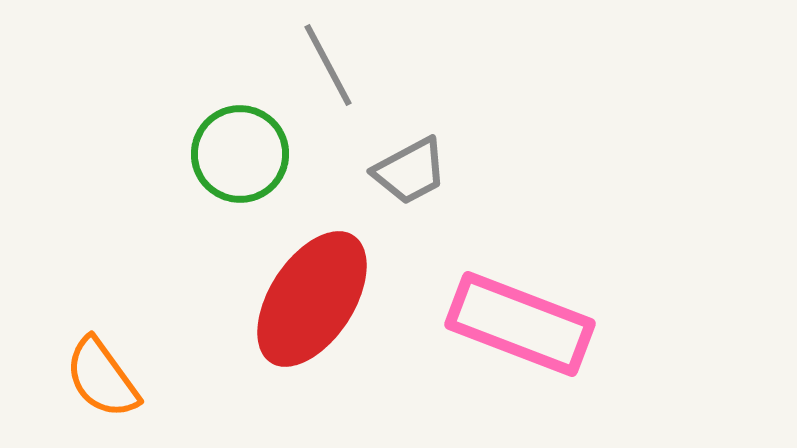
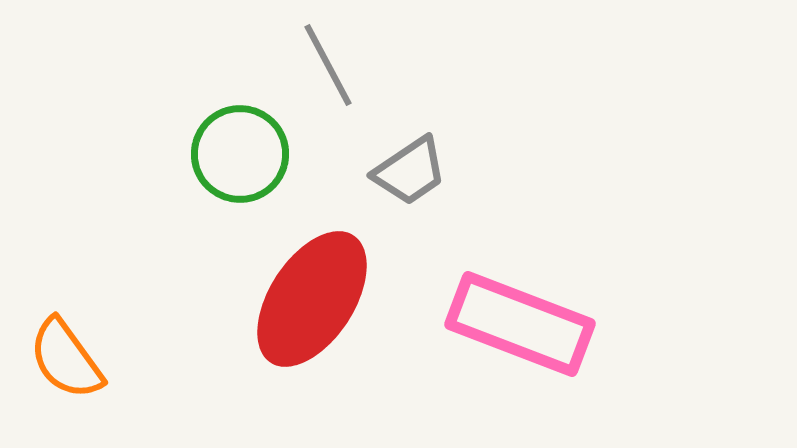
gray trapezoid: rotated 6 degrees counterclockwise
orange semicircle: moved 36 px left, 19 px up
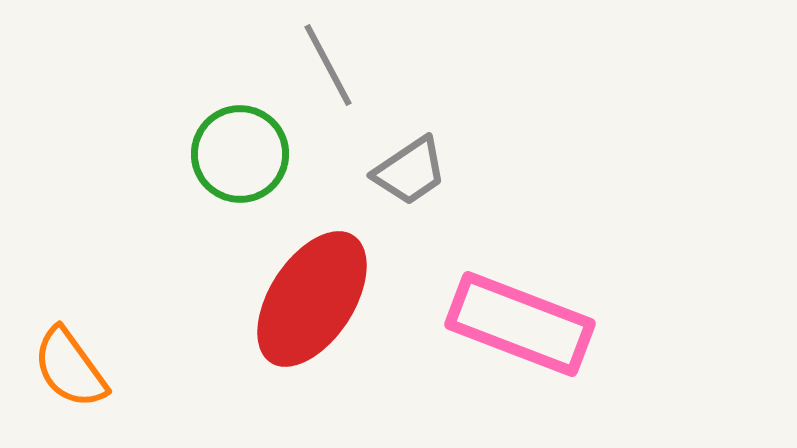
orange semicircle: moved 4 px right, 9 px down
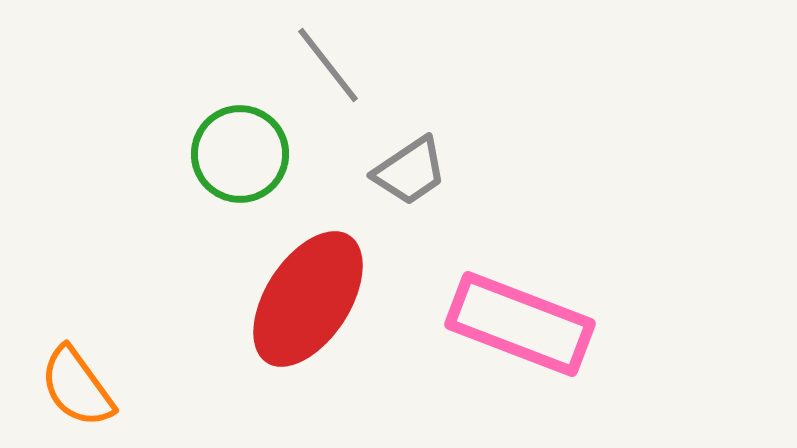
gray line: rotated 10 degrees counterclockwise
red ellipse: moved 4 px left
orange semicircle: moved 7 px right, 19 px down
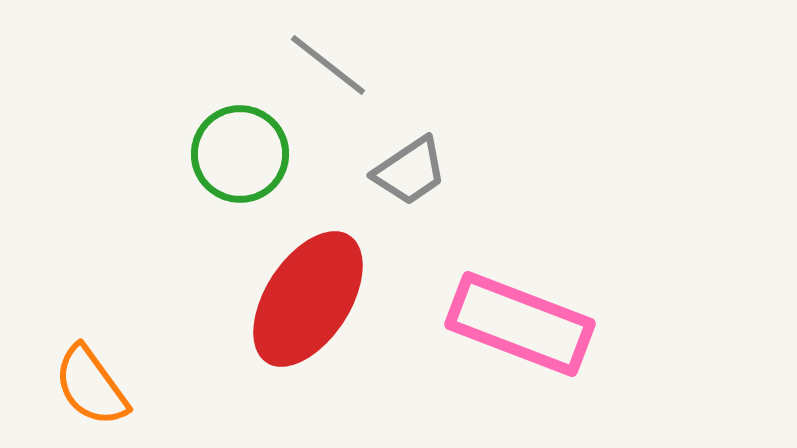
gray line: rotated 14 degrees counterclockwise
orange semicircle: moved 14 px right, 1 px up
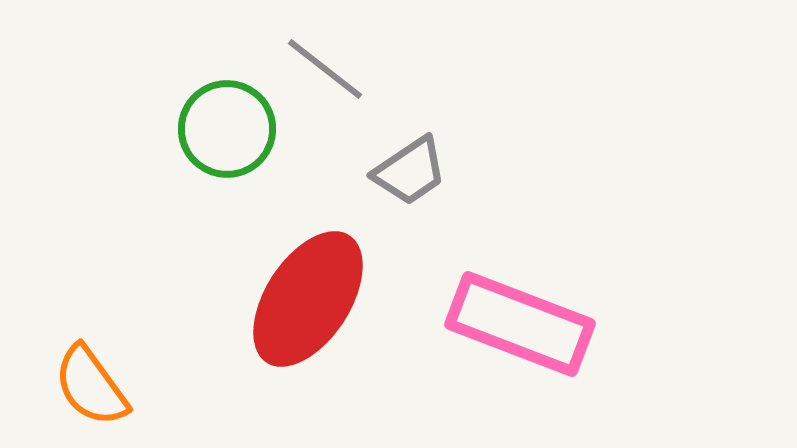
gray line: moved 3 px left, 4 px down
green circle: moved 13 px left, 25 px up
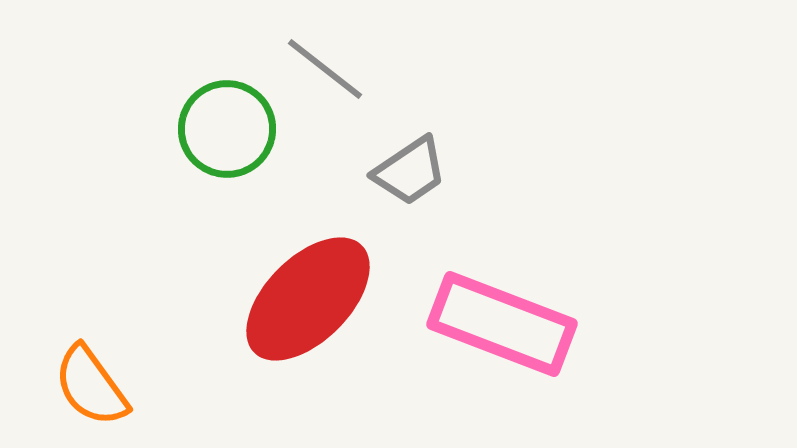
red ellipse: rotated 12 degrees clockwise
pink rectangle: moved 18 px left
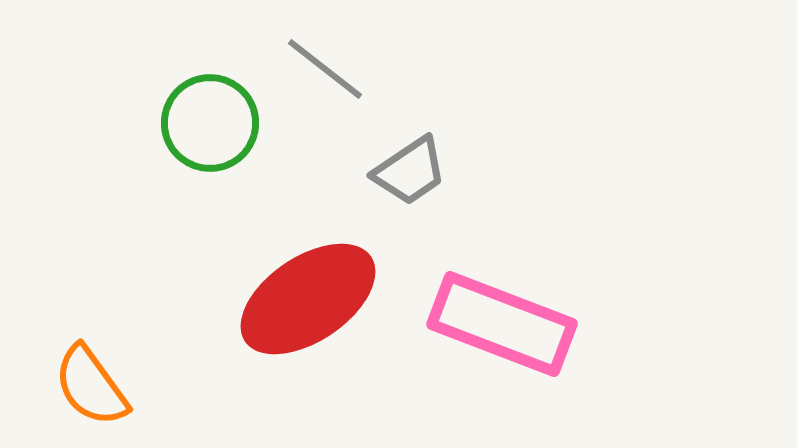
green circle: moved 17 px left, 6 px up
red ellipse: rotated 11 degrees clockwise
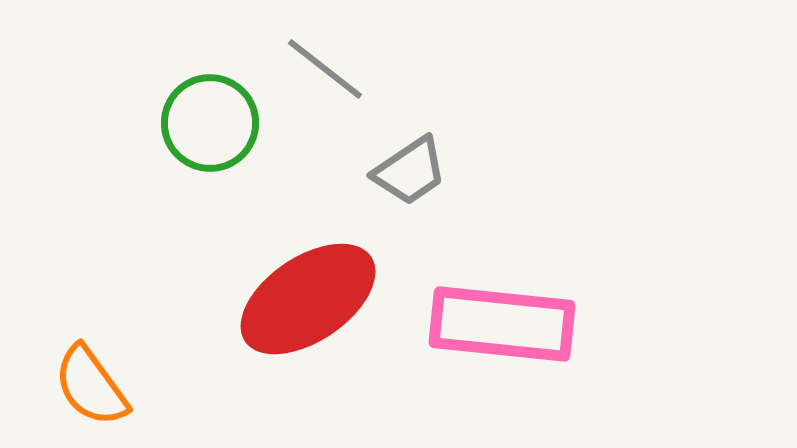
pink rectangle: rotated 15 degrees counterclockwise
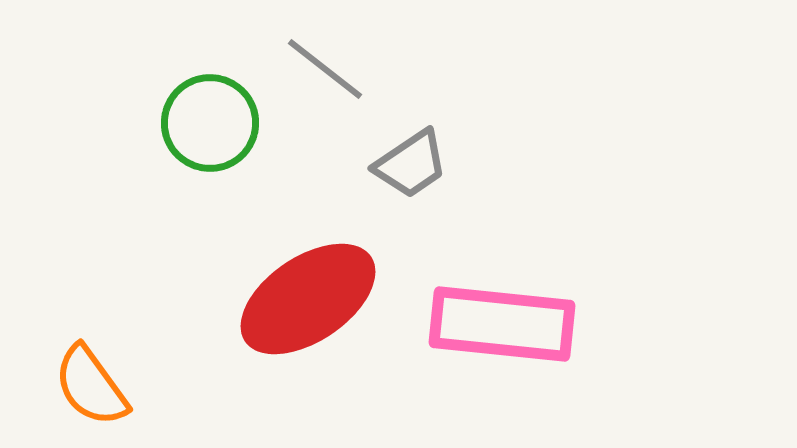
gray trapezoid: moved 1 px right, 7 px up
